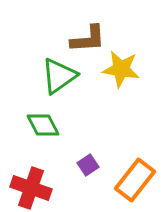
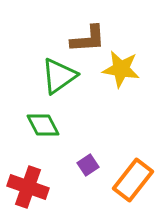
orange rectangle: moved 2 px left
red cross: moved 3 px left, 1 px up
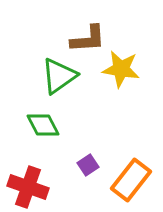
orange rectangle: moved 2 px left
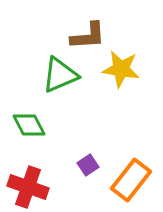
brown L-shape: moved 3 px up
green triangle: moved 1 px right, 1 px up; rotated 12 degrees clockwise
green diamond: moved 14 px left
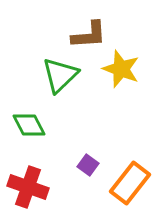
brown L-shape: moved 1 px right, 1 px up
yellow star: rotated 12 degrees clockwise
green triangle: rotated 21 degrees counterclockwise
purple square: rotated 20 degrees counterclockwise
orange rectangle: moved 1 px left, 3 px down
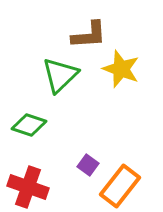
green diamond: rotated 44 degrees counterclockwise
orange rectangle: moved 10 px left, 3 px down
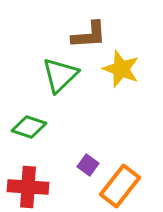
green diamond: moved 2 px down
red cross: rotated 15 degrees counterclockwise
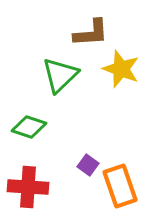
brown L-shape: moved 2 px right, 2 px up
orange rectangle: rotated 57 degrees counterclockwise
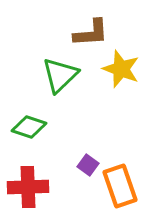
red cross: rotated 6 degrees counterclockwise
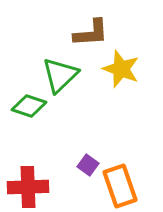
green diamond: moved 21 px up
